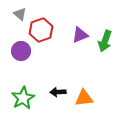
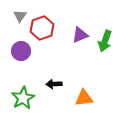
gray triangle: moved 2 px down; rotated 24 degrees clockwise
red hexagon: moved 1 px right, 2 px up
black arrow: moved 4 px left, 8 px up
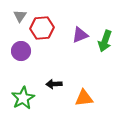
red hexagon: rotated 15 degrees clockwise
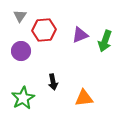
red hexagon: moved 2 px right, 2 px down
black arrow: moved 1 px left, 2 px up; rotated 98 degrees counterclockwise
